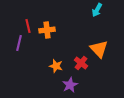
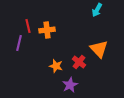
red cross: moved 2 px left, 1 px up
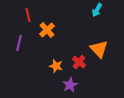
red line: moved 11 px up
orange cross: rotated 35 degrees counterclockwise
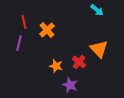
cyan arrow: rotated 80 degrees counterclockwise
red line: moved 4 px left, 7 px down
purple star: rotated 21 degrees counterclockwise
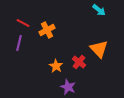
cyan arrow: moved 2 px right
red line: moved 1 px left, 1 px down; rotated 48 degrees counterclockwise
orange cross: rotated 14 degrees clockwise
orange star: rotated 16 degrees clockwise
purple star: moved 2 px left, 2 px down
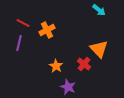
red cross: moved 5 px right, 2 px down
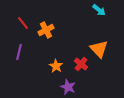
red line: rotated 24 degrees clockwise
orange cross: moved 1 px left
purple line: moved 9 px down
red cross: moved 3 px left
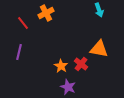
cyan arrow: rotated 32 degrees clockwise
orange cross: moved 17 px up
orange triangle: rotated 36 degrees counterclockwise
orange star: moved 5 px right
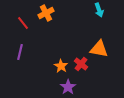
purple line: moved 1 px right
purple star: rotated 14 degrees clockwise
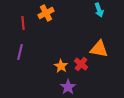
red line: rotated 32 degrees clockwise
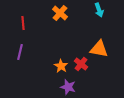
orange cross: moved 14 px right; rotated 21 degrees counterclockwise
purple star: rotated 21 degrees counterclockwise
